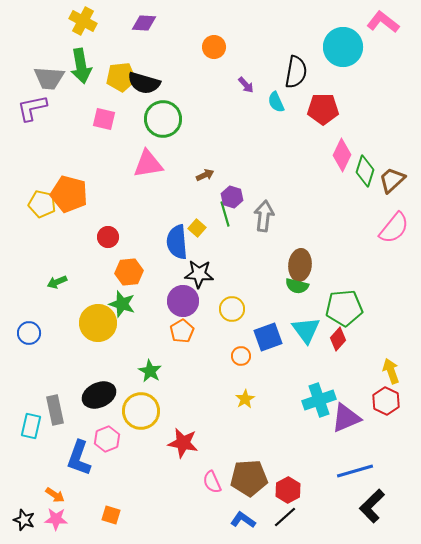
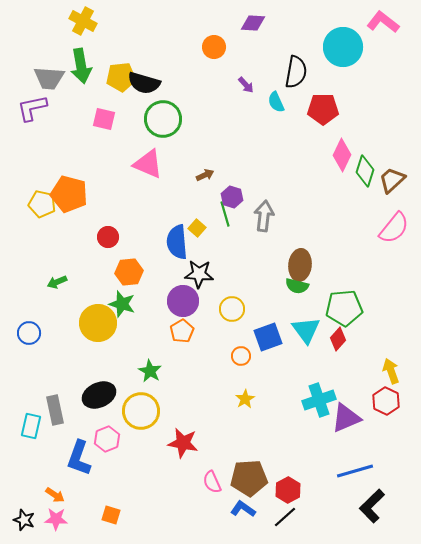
purple diamond at (144, 23): moved 109 px right
pink triangle at (148, 164): rotated 32 degrees clockwise
blue L-shape at (243, 520): moved 11 px up
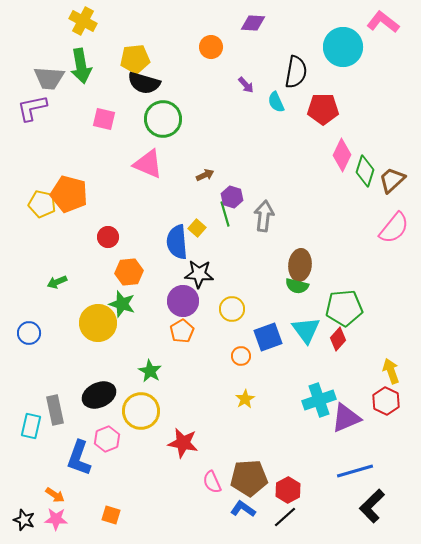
orange circle at (214, 47): moved 3 px left
yellow pentagon at (121, 77): moved 14 px right, 18 px up
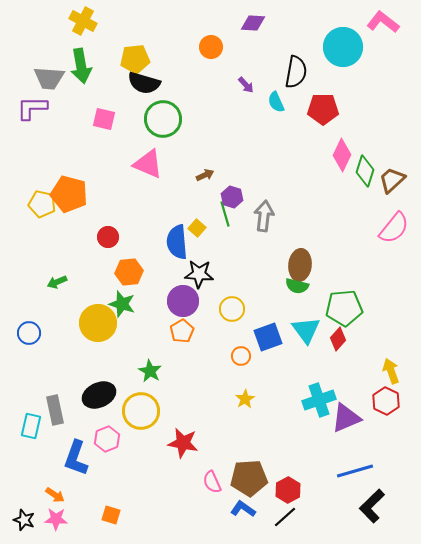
purple L-shape at (32, 108): rotated 12 degrees clockwise
blue L-shape at (79, 458): moved 3 px left
